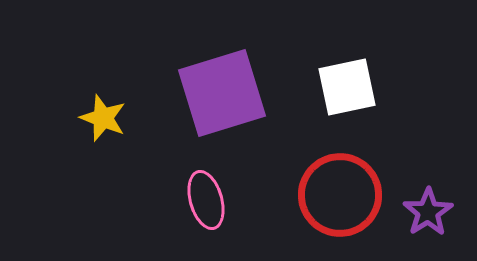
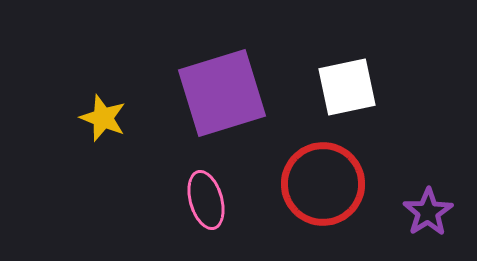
red circle: moved 17 px left, 11 px up
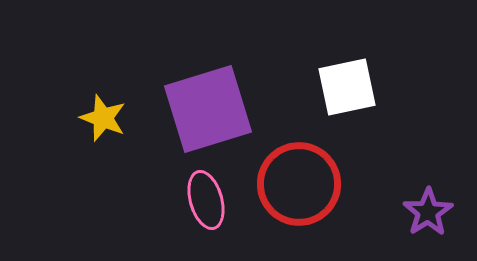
purple square: moved 14 px left, 16 px down
red circle: moved 24 px left
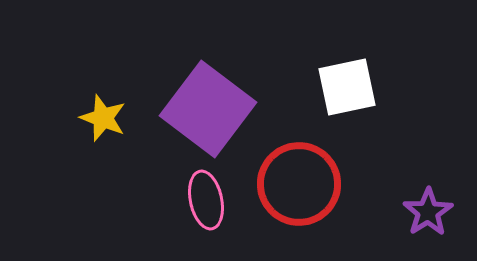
purple square: rotated 36 degrees counterclockwise
pink ellipse: rotated 4 degrees clockwise
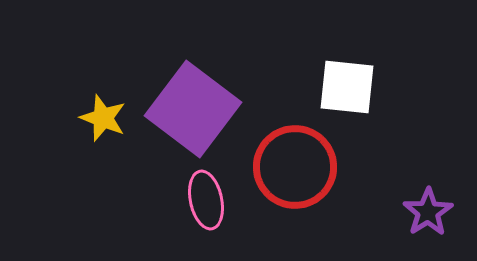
white square: rotated 18 degrees clockwise
purple square: moved 15 px left
red circle: moved 4 px left, 17 px up
